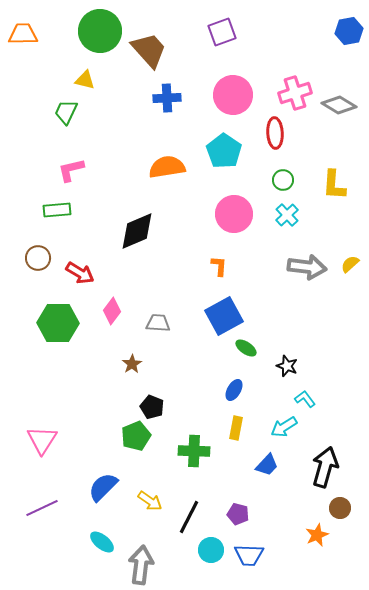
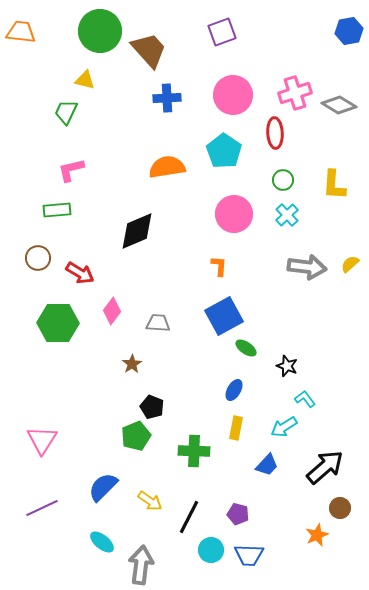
orange trapezoid at (23, 34): moved 2 px left, 2 px up; rotated 8 degrees clockwise
black arrow at (325, 467): rotated 33 degrees clockwise
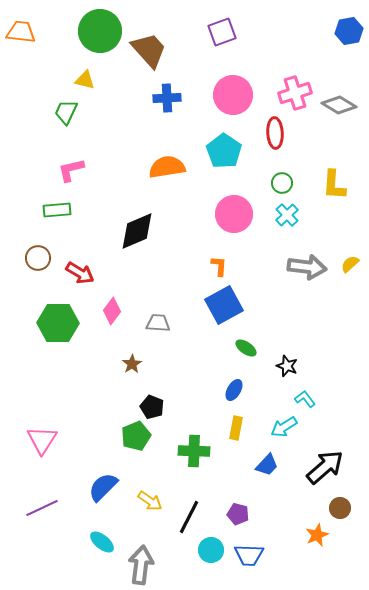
green circle at (283, 180): moved 1 px left, 3 px down
blue square at (224, 316): moved 11 px up
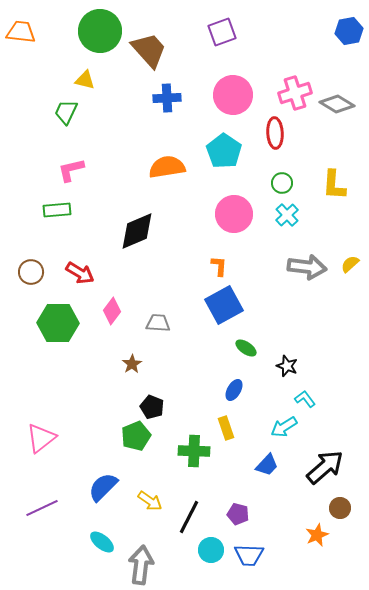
gray diamond at (339, 105): moved 2 px left, 1 px up
brown circle at (38, 258): moved 7 px left, 14 px down
yellow rectangle at (236, 428): moved 10 px left; rotated 30 degrees counterclockwise
pink triangle at (42, 440): moved 1 px left, 2 px up; rotated 20 degrees clockwise
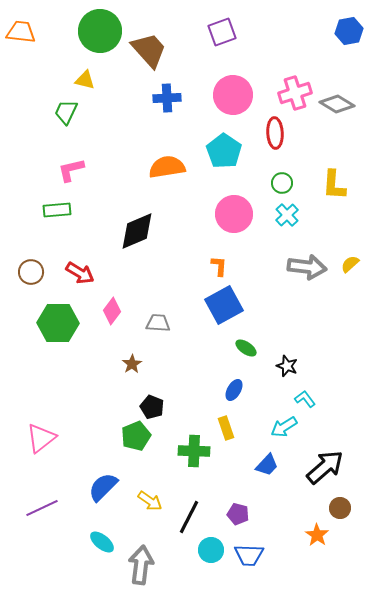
orange star at (317, 535): rotated 15 degrees counterclockwise
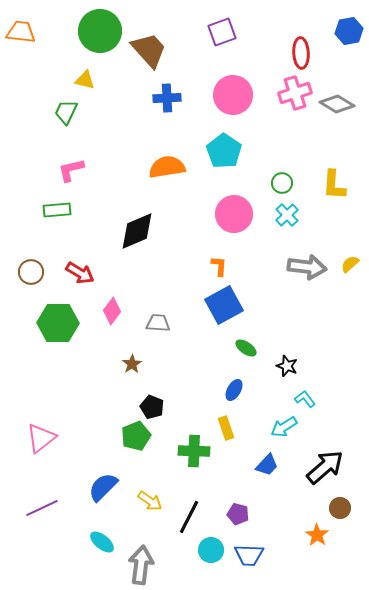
red ellipse at (275, 133): moved 26 px right, 80 px up
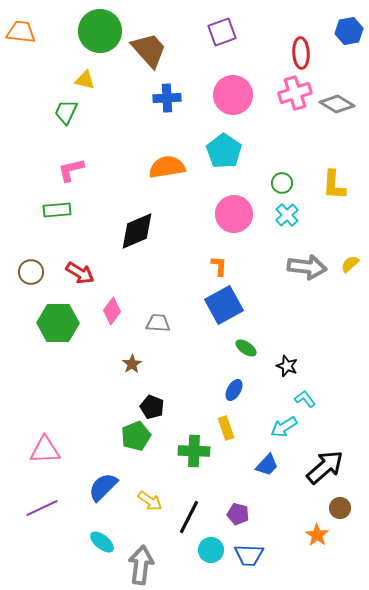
pink triangle at (41, 438): moved 4 px right, 12 px down; rotated 36 degrees clockwise
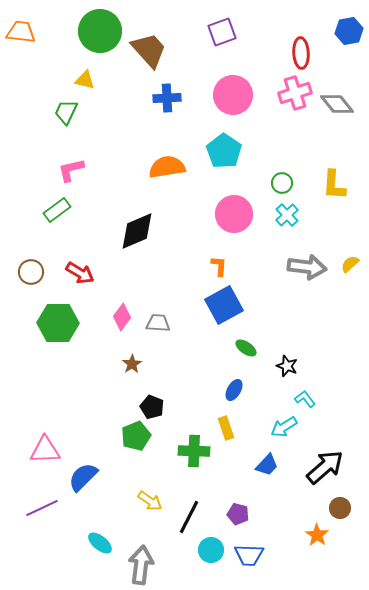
gray diamond at (337, 104): rotated 20 degrees clockwise
green rectangle at (57, 210): rotated 32 degrees counterclockwise
pink diamond at (112, 311): moved 10 px right, 6 px down
blue semicircle at (103, 487): moved 20 px left, 10 px up
cyan ellipse at (102, 542): moved 2 px left, 1 px down
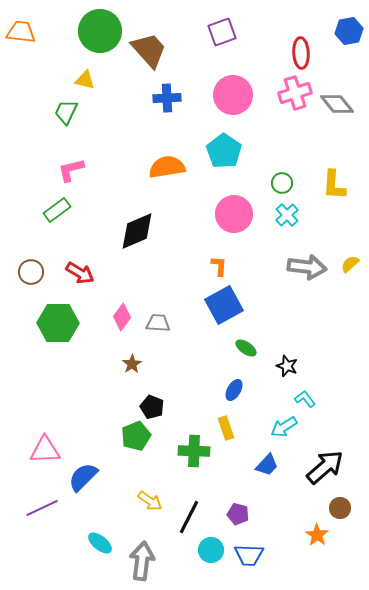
gray arrow at (141, 565): moved 1 px right, 4 px up
